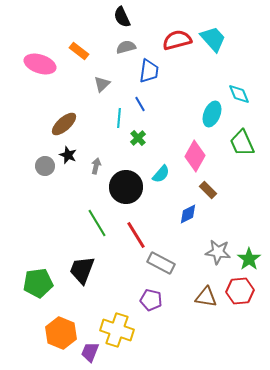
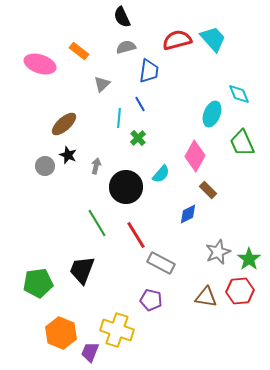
gray star: rotated 30 degrees counterclockwise
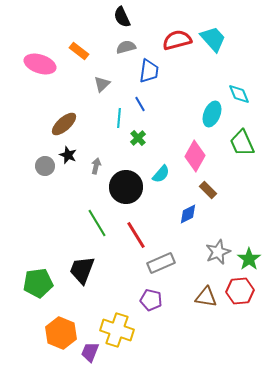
gray rectangle: rotated 52 degrees counterclockwise
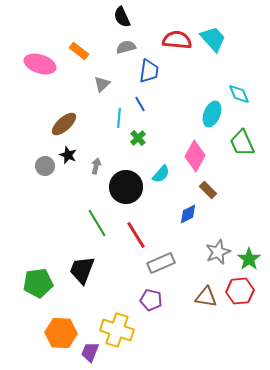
red semicircle: rotated 20 degrees clockwise
orange hexagon: rotated 20 degrees counterclockwise
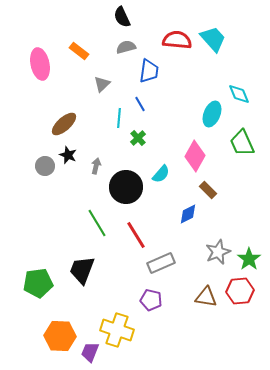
pink ellipse: rotated 60 degrees clockwise
orange hexagon: moved 1 px left, 3 px down
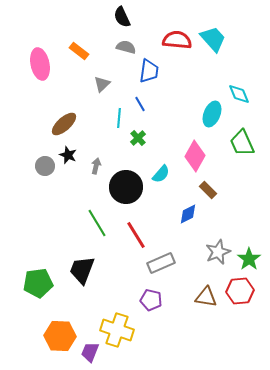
gray semicircle: rotated 30 degrees clockwise
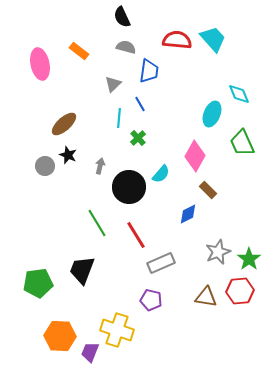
gray triangle: moved 11 px right
gray arrow: moved 4 px right
black circle: moved 3 px right
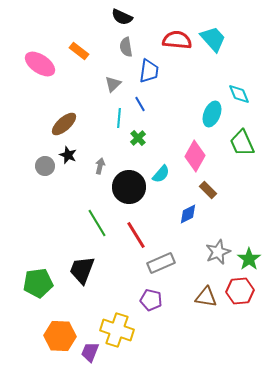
black semicircle: rotated 40 degrees counterclockwise
gray semicircle: rotated 114 degrees counterclockwise
pink ellipse: rotated 44 degrees counterclockwise
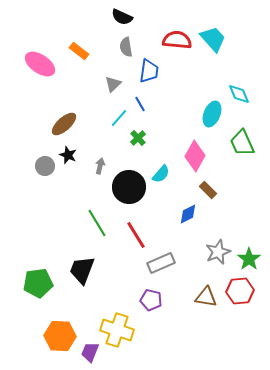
cyan line: rotated 36 degrees clockwise
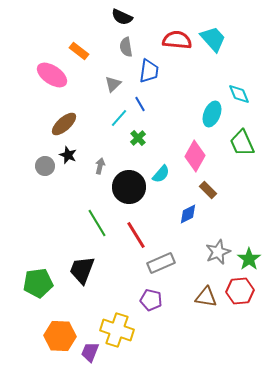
pink ellipse: moved 12 px right, 11 px down
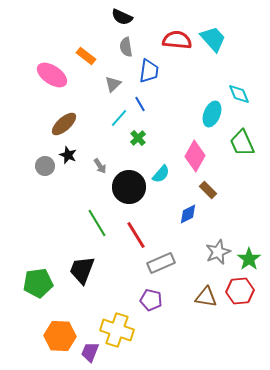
orange rectangle: moved 7 px right, 5 px down
gray arrow: rotated 133 degrees clockwise
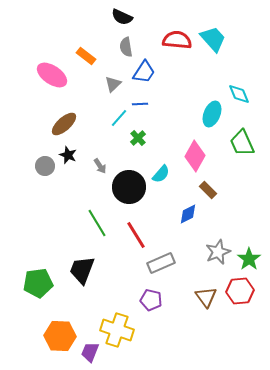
blue trapezoid: moved 5 px left, 1 px down; rotated 25 degrees clockwise
blue line: rotated 63 degrees counterclockwise
brown triangle: rotated 45 degrees clockwise
